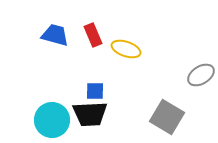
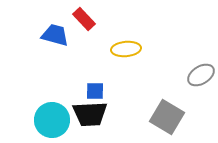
red rectangle: moved 9 px left, 16 px up; rotated 20 degrees counterclockwise
yellow ellipse: rotated 24 degrees counterclockwise
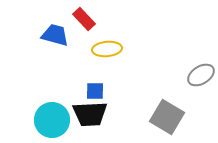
yellow ellipse: moved 19 px left
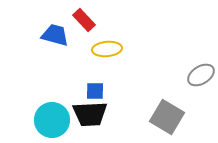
red rectangle: moved 1 px down
